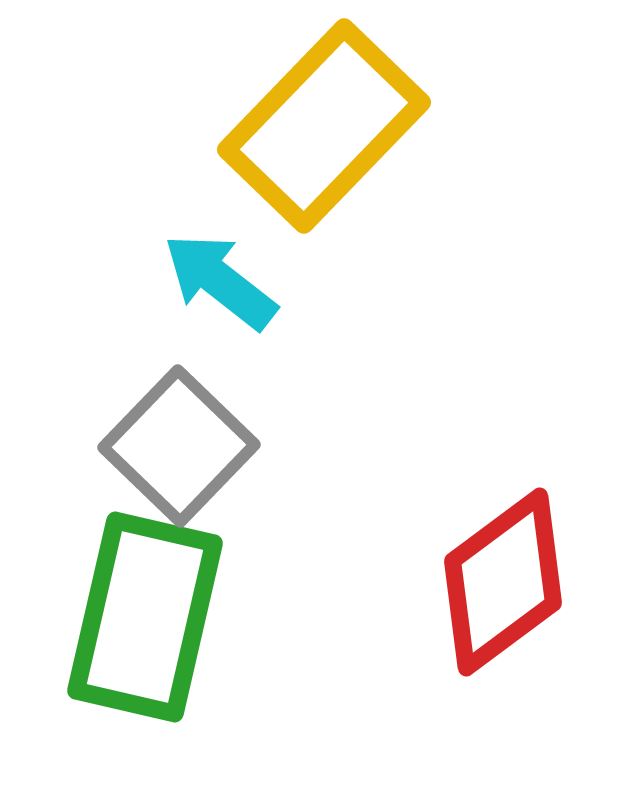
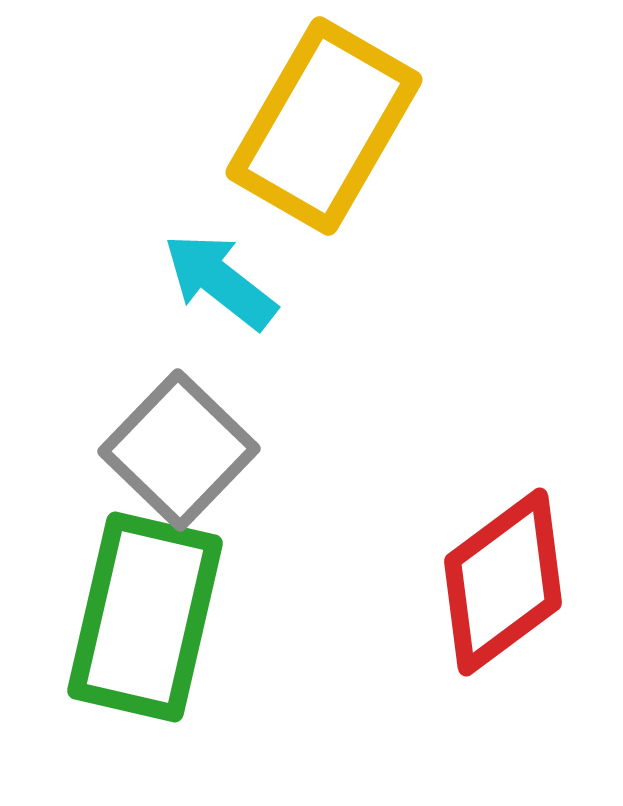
yellow rectangle: rotated 14 degrees counterclockwise
gray square: moved 4 px down
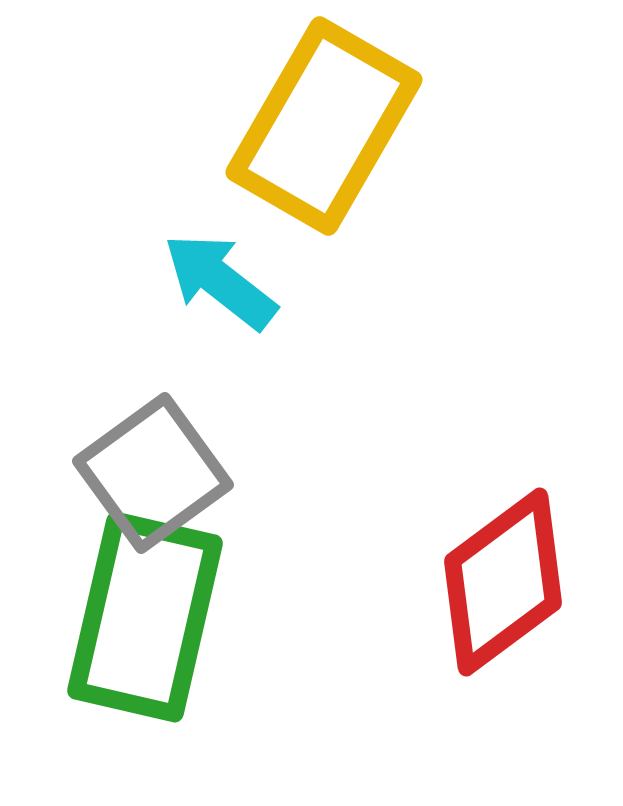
gray square: moved 26 px left, 23 px down; rotated 10 degrees clockwise
